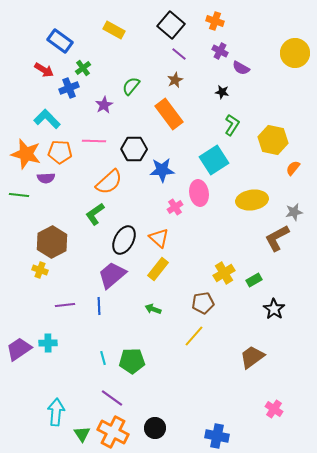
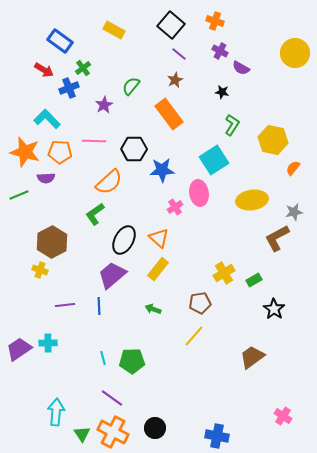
orange star at (26, 154): moved 1 px left, 2 px up
green line at (19, 195): rotated 30 degrees counterclockwise
brown pentagon at (203, 303): moved 3 px left
pink cross at (274, 409): moved 9 px right, 7 px down
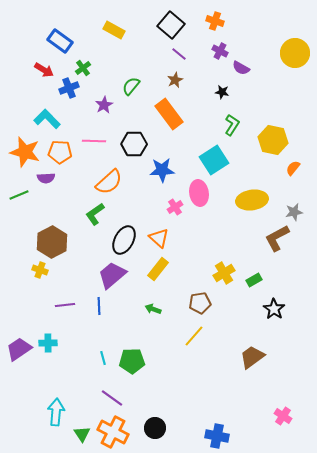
black hexagon at (134, 149): moved 5 px up
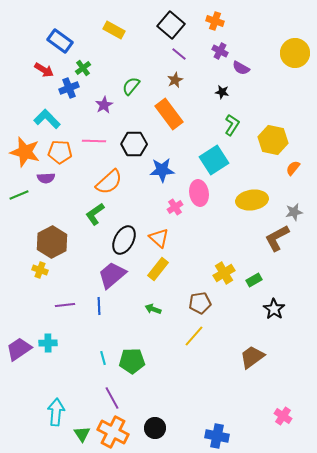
purple line at (112, 398): rotated 25 degrees clockwise
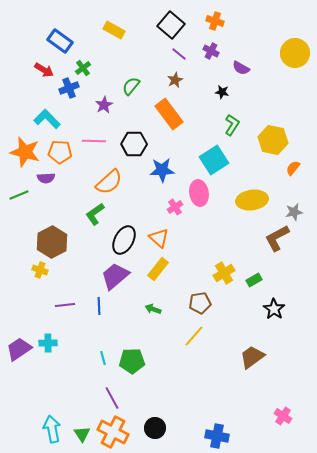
purple cross at (220, 51): moved 9 px left
purple trapezoid at (112, 275): moved 3 px right, 1 px down
cyan arrow at (56, 412): moved 4 px left, 17 px down; rotated 16 degrees counterclockwise
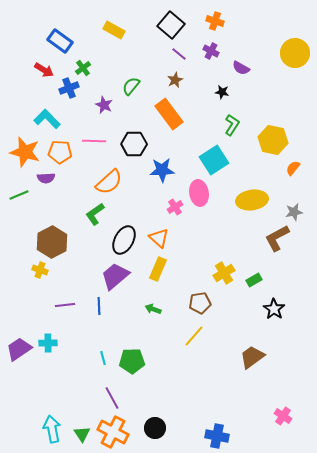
purple star at (104, 105): rotated 18 degrees counterclockwise
yellow rectangle at (158, 269): rotated 15 degrees counterclockwise
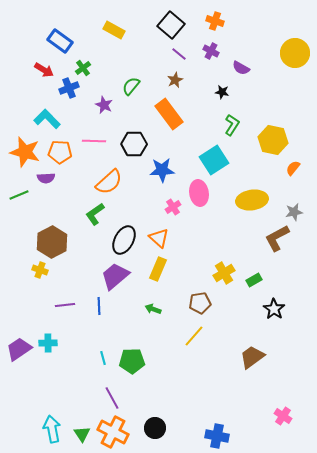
pink cross at (175, 207): moved 2 px left
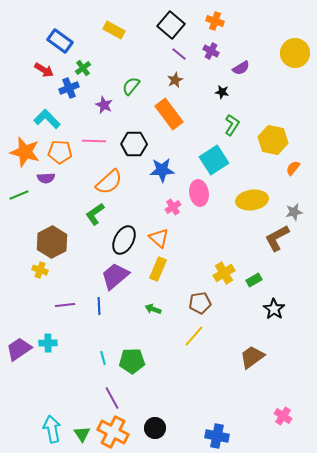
purple semicircle at (241, 68): rotated 60 degrees counterclockwise
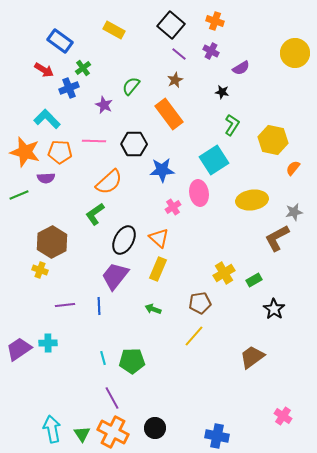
purple trapezoid at (115, 276): rotated 12 degrees counterclockwise
